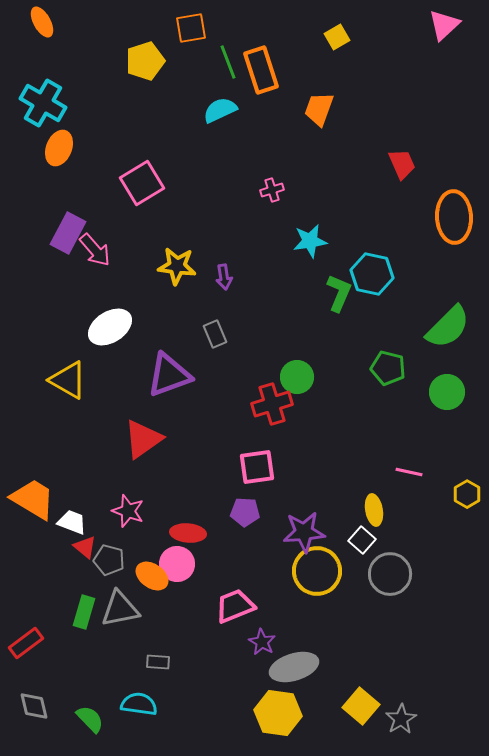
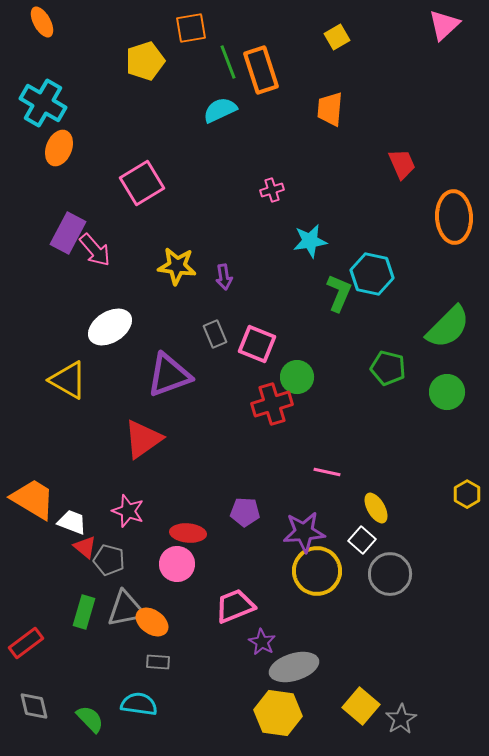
orange trapezoid at (319, 109): moved 11 px right; rotated 15 degrees counterclockwise
pink square at (257, 467): moved 123 px up; rotated 30 degrees clockwise
pink line at (409, 472): moved 82 px left
yellow ellipse at (374, 510): moved 2 px right, 2 px up; rotated 20 degrees counterclockwise
orange ellipse at (152, 576): moved 46 px down
gray triangle at (120, 609): moved 6 px right
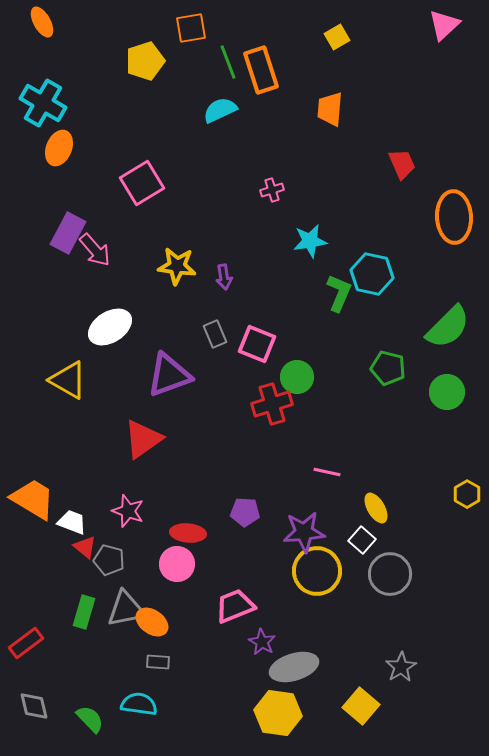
gray star at (401, 719): moved 52 px up
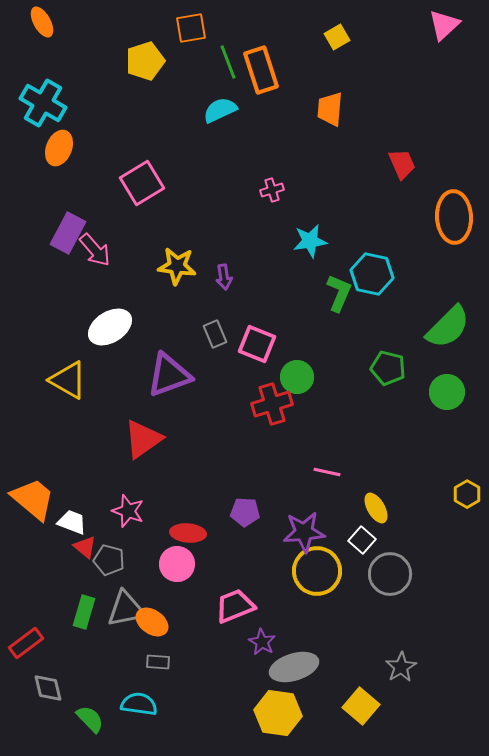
orange trapezoid at (33, 499): rotated 9 degrees clockwise
gray diamond at (34, 706): moved 14 px right, 18 px up
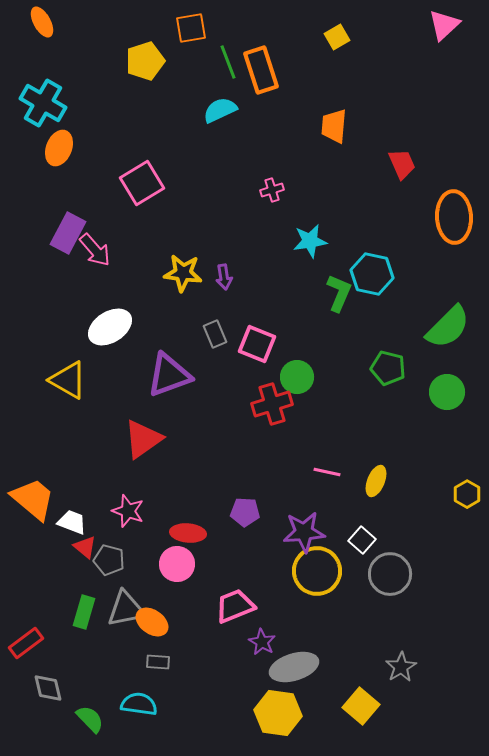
orange trapezoid at (330, 109): moved 4 px right, 17 px down
yellow star at (177, 266): moved 6 px right, 7 px down
yellow ellipse at (376, 508): moved 27 px up; rotated 52 degrees clockwise
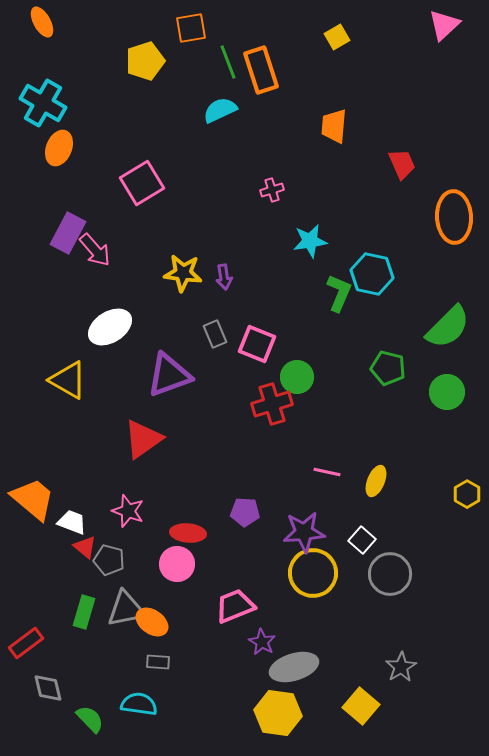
yellow circle at (317, 571): moved 4 px left, 2 px down
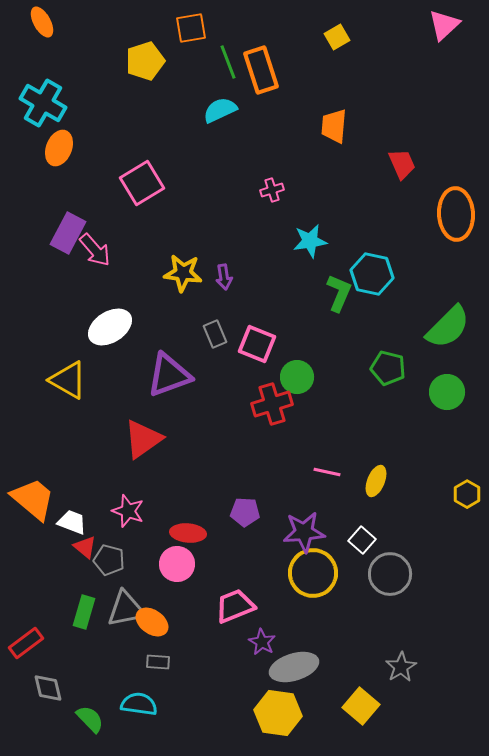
orange ellipse at (454, 217): moved 2 px right, 3 px up
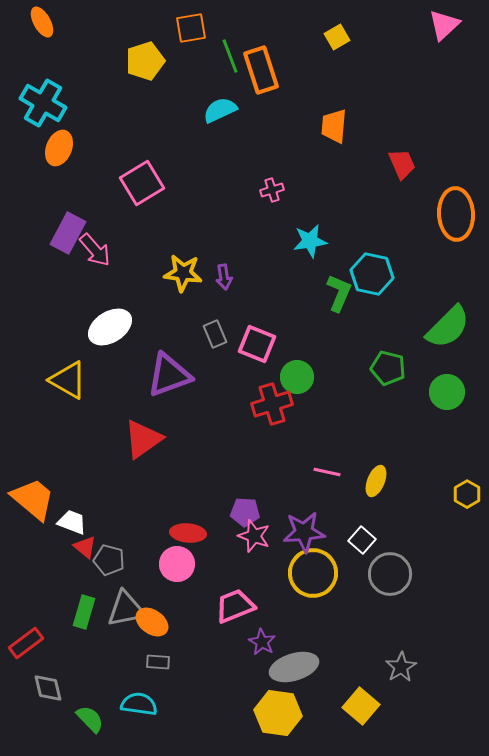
green line at (228, 62): moved 2 px right, 6 px up
pink star at (128, 511): moved 126 px right, 25 px down
